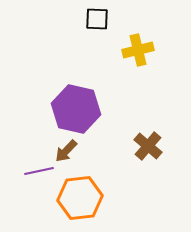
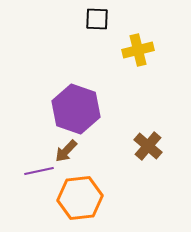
purple hexagon: rotated 6 degrees clockwise
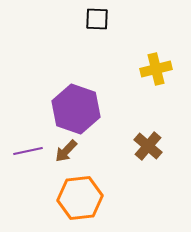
yellow cross: moved 18 px right, 19 px down
purple line: moved 11 px left, 20 px up
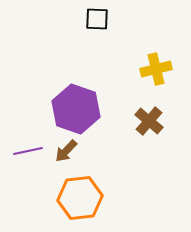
brown cross: moved 1 px right, 25 px up
